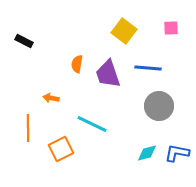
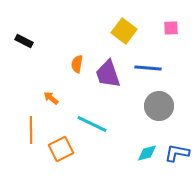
orange arrow: rotated 28 degrees clockwise
orange line: moved 3 px right, 2 px down
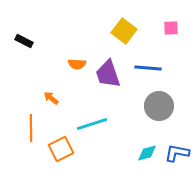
orange semicircle: rotated 96 degrees counterclockwise
cyan line: rotated 44 degrees counterclockwise
orange line: moved 2 px up
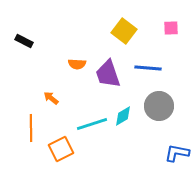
cyan diamond: moved 24 px left, 37 px up; rotated 15 degrees counterclockwise
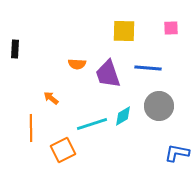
yellow square: rotated 35 degrees counterclockwise
black rectangle: moved 9 px left, 8 px down; rotated 66 degrees clockwise
orange square: moved 2 px right, 1 px down
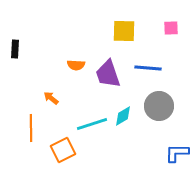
orange semicircle: moved 1 px left, 1 px down
blue L-shape: rotated 10 degrees counterclockwise
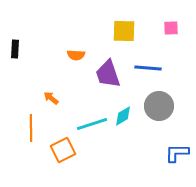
orange semicircle: moved 10 px up
